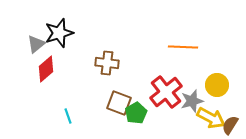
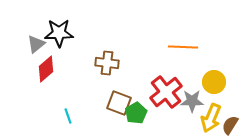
black star: rotated 16 degrees clockwise
yellow circle: moved 3 px left, 3 px up
gray star: rotated 15 degrees clockwise
yellow arrow: rotated 84 degrees clockwise
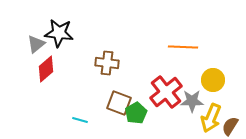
black star: rotated 8 degrees clockwise
yellow circle: moved 1 px left, 2 px up
cyan line: moved 12 px right, 4 px down; rotated 56 degrees counterclockwise
brown semicircle: moved 1 px down
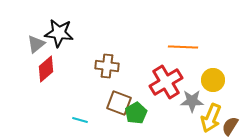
brown cross: moved 3 px down
red cross: moved 10 px up; rotated 8 degrees clockwise
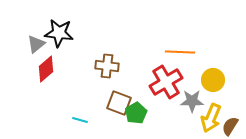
orange line: moved 3 px left, 5 px down
